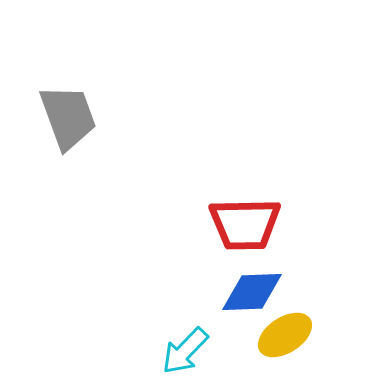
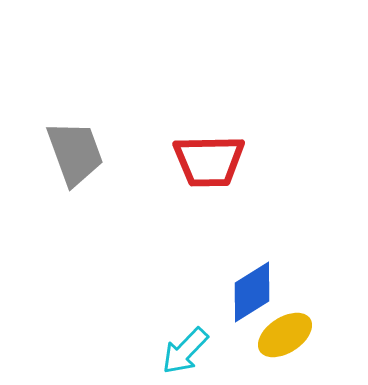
gray trapezoid: moved 7 px right, 36 px down
red trapezoid: moved 36 px left, 63 px up
blue diamond: rotated 30 degrees counterclockwise
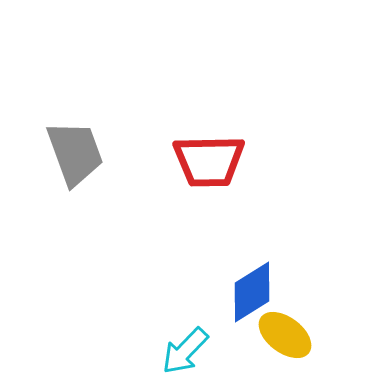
yellow ellipse: rotated 70 degrees clockwise
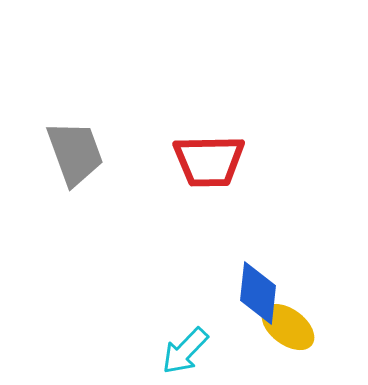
blue diamond: moved 6 px right, 1 px down; rotated 52 degrees counterclockwise
yellow ellipse: moved 3 px right, 8 px up
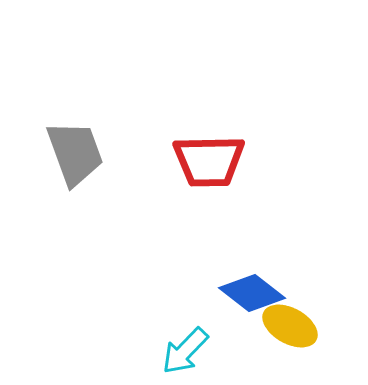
blue diamond: moved 6 px left; rotated 58 degrees counterclockwise
yellow ellipse: moved 2 px right, 1 px up; rotated 8 degrees counterclockwise
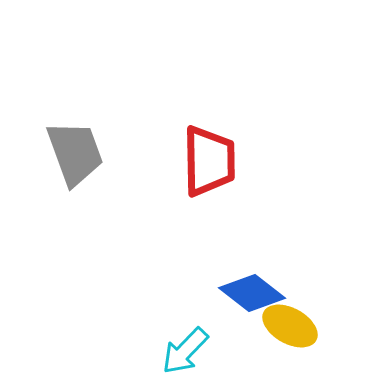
red trapezoid: rotated 90 degrees counterclockwise
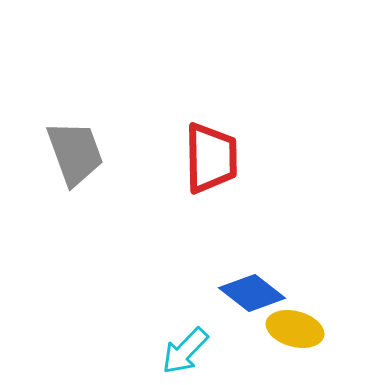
red trapezoid: moved 2 px right, 3 px up
yellow ellipse: moved 5 px right, 3 px down; rotated 14 degrees counterclockwise
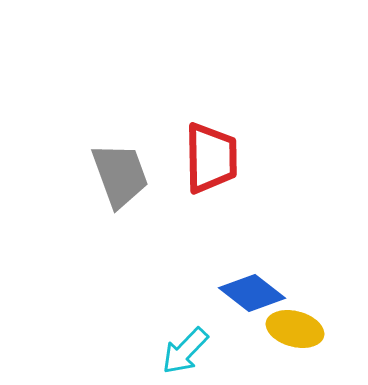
gray trapezoid: moved 45 px right, 22 px down
